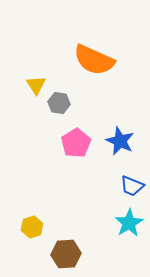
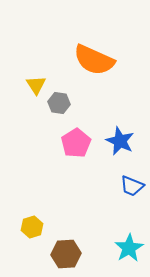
cyan star: moved 25 px down
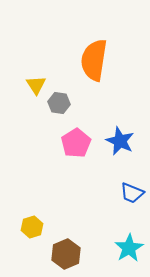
orange semicircle: rotated 75 degrees clockwise
blue trapezoid: moved 7 px down
brown hexagon: rotated 20 degrees counterclockwise
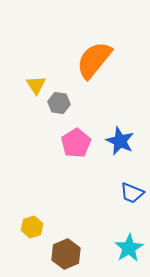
orange semicircle: rotated 30 degrees clockwise
